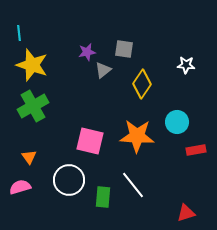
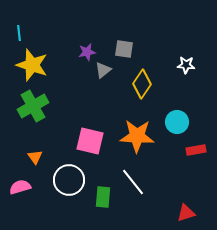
orange triangle: moved 6 px right
white line: moved 3 px up
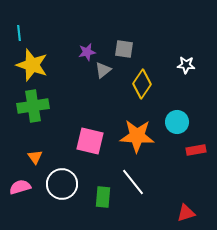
green cross: rotated 20 degrees clockwise
white circle: moved 7 px left, 4 px down
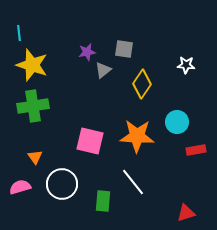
green rectangle: moved 4 px down
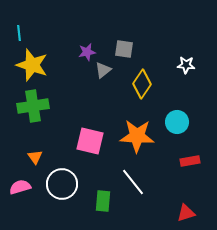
red rectangle: moved 6 px left, 11 px down
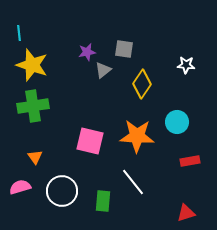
white circle: moved 7 px down
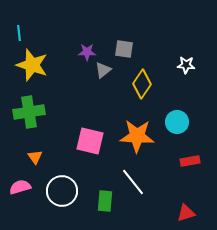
purple star: rotated 12 degrees clockwise
green cross: moved 4 px left, 6 px down
green rectangle: moved 2 px right
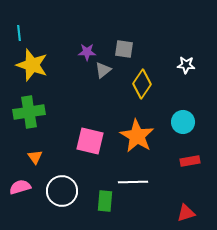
cyan circle: moved 6 px right
orange star: rotated 28 degrees clockwise
white line: rotated 52 degrees counterclockwise
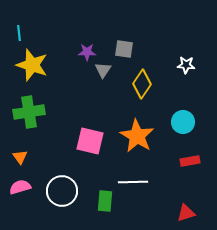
gray triangle: rotated 18 degrees counterclockwise
orange triangle: moved 15 px left
